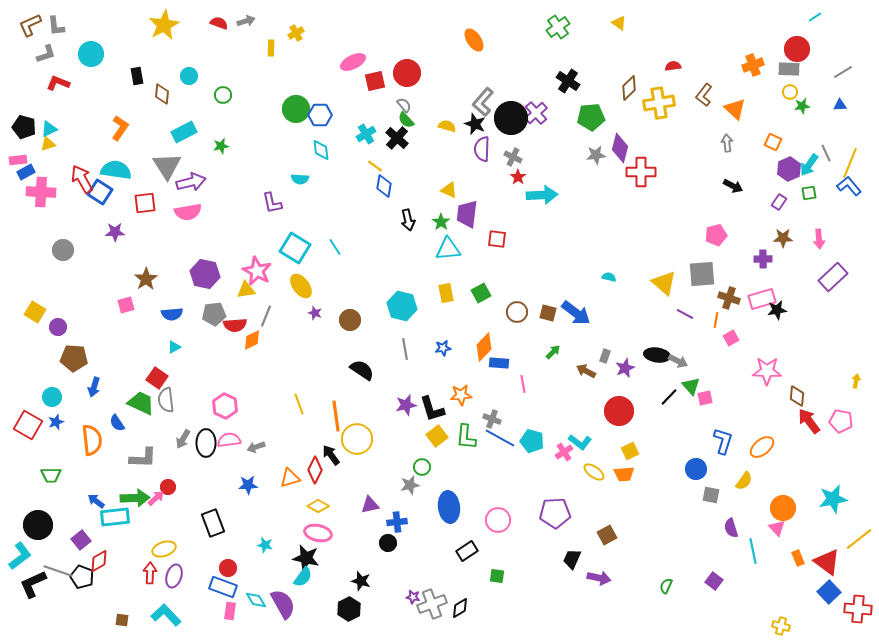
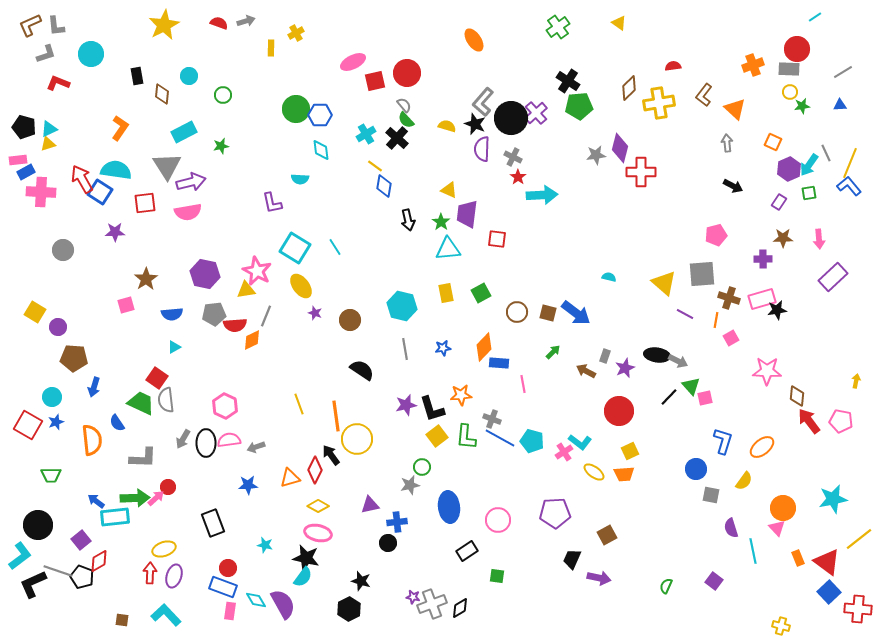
green pentagon at (591, 117): moved 12 px left, 11 px up
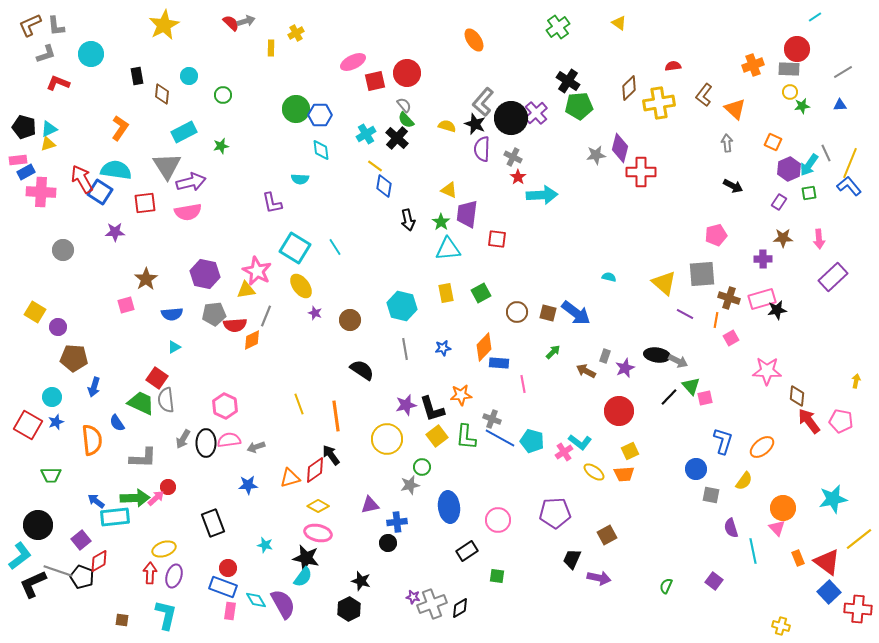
red semicircle at (219, 23): moved 12 px right; rotated 24 degrees clockwise
yellow circle at (357, 439): moved 30 px right
red diamond at (315, 470): rotated 28 degrees clockwise
cyan L-shape at (166, 615): rotated 56 degrees clockwise
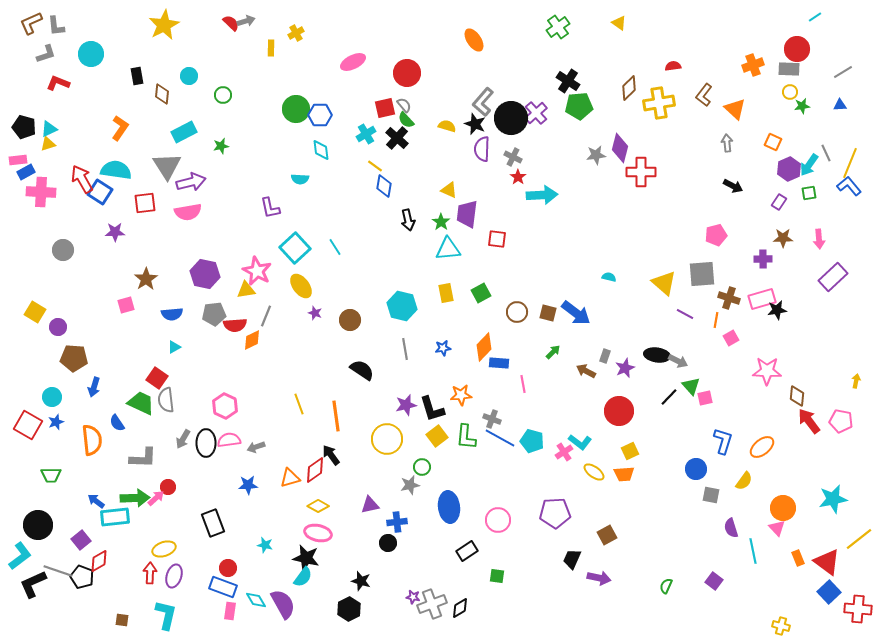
brown L-shape at (30, 25): moved 1 px right, 2 px up
red square at (375, 81): moved 10 px right, 27 px down
purple L-shape at (272, 203): moved 2 px left, 5 px down
cyan square at (295, 248): rotated 16 degrees clockwise
